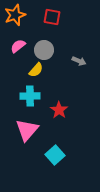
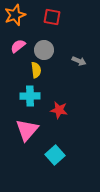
yellow semicircle: rotated 49 degrees counterclockwise
red star: rotated 24 degrees counterclockwise
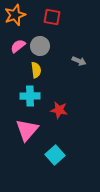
gray circle: moved 4 px left, 4 px up
